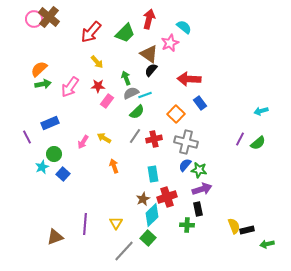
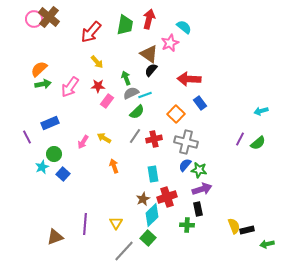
green trapezoid at (125, 33): moved 8 px up; rotated 35 degrees counterclockwise
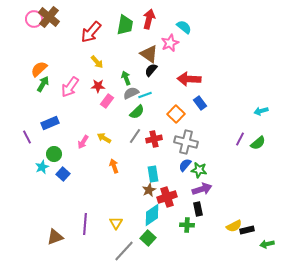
green arrow at (43, 84): rotated 49 degrees counterclockwise
brown star at (143, 199): moved 6 px right, 9 px up
cyan diamond at (152, 215): rotated 10 degrees clockwise
yellow semicircle at (234, 226): rotated 84 degrees clockwise
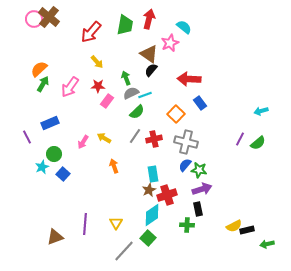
red cross at (167, 197): moved 2 px up
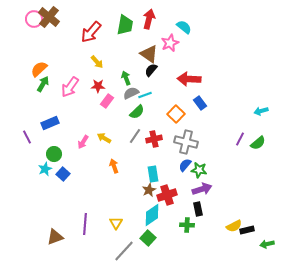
cyan star at (42, 167): moved 3 px right, 2 px down
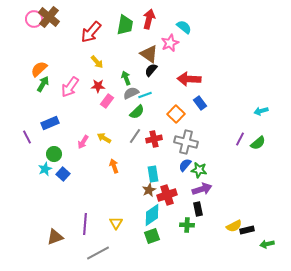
green square at (148, 238): moved 4 px right, 2 px up; rotated 28 degrees clockwise
gray line at (124, 251): moved 26 px left, 2 px down; rotated 20 degrees clockwise
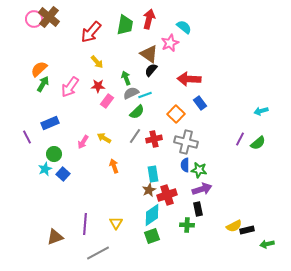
blue semicircle at (185, 165): rotated 40 degrees counterclockwise
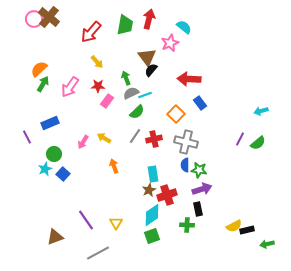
brown triangle at (149, 54): moved 2 px left, 3 px down; rotated 18 degrees clockwise
purple line at (85, 224): moved 1 px right, 4 px up; rotated 40 degrees counterclockwise
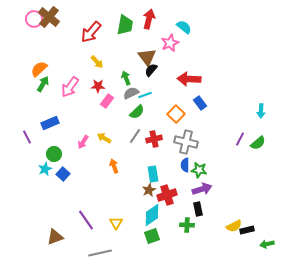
cyan arrow at (261, 111): rotated 72 degrees counterclockwise
gray line at (98, 253): moved 2 px right; rotated 15 degrees clockwise
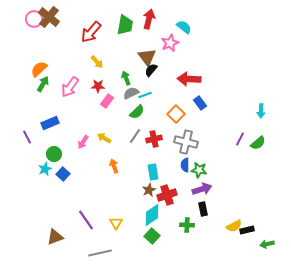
cyan rectangle at (153, 174): moved 2 px up
black rectangle at (198, 209): moved 5 px right
green square at (152, 236): rotated 28 degrees counterclockwise
